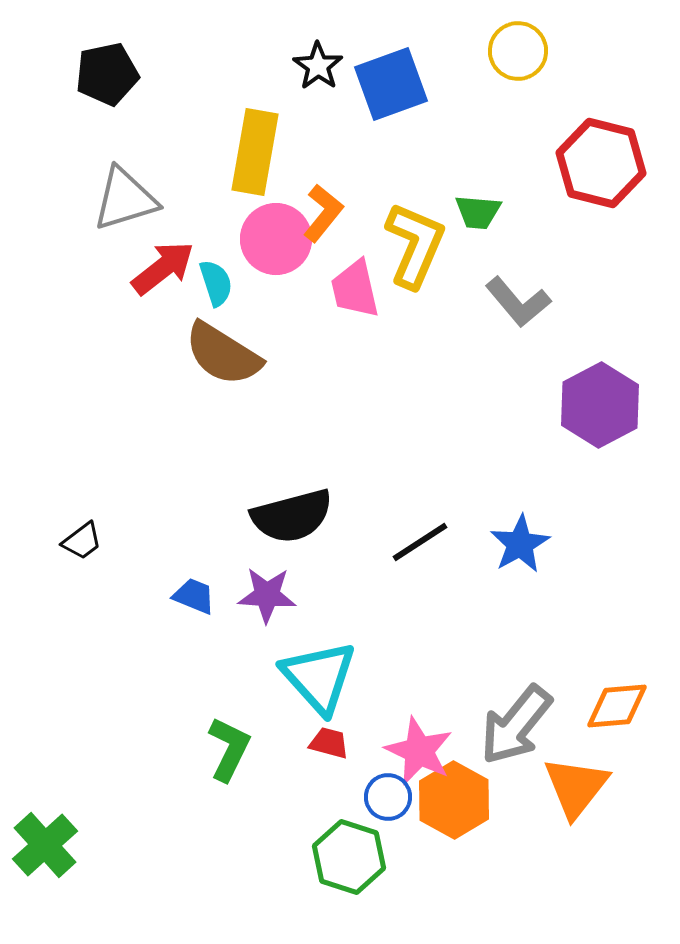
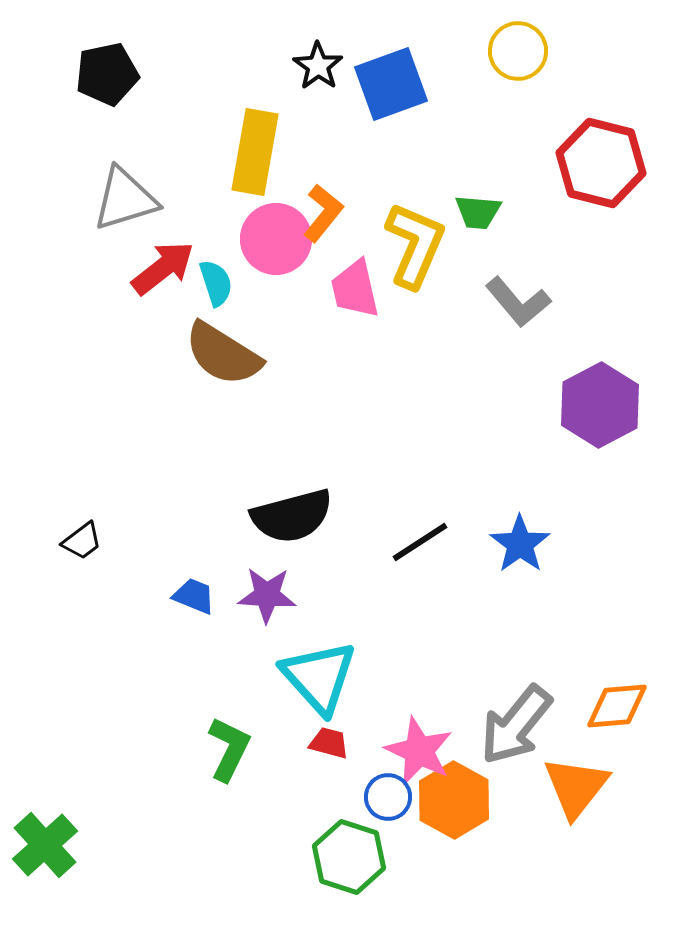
blue star: rotated 6 degrees counterclockwise
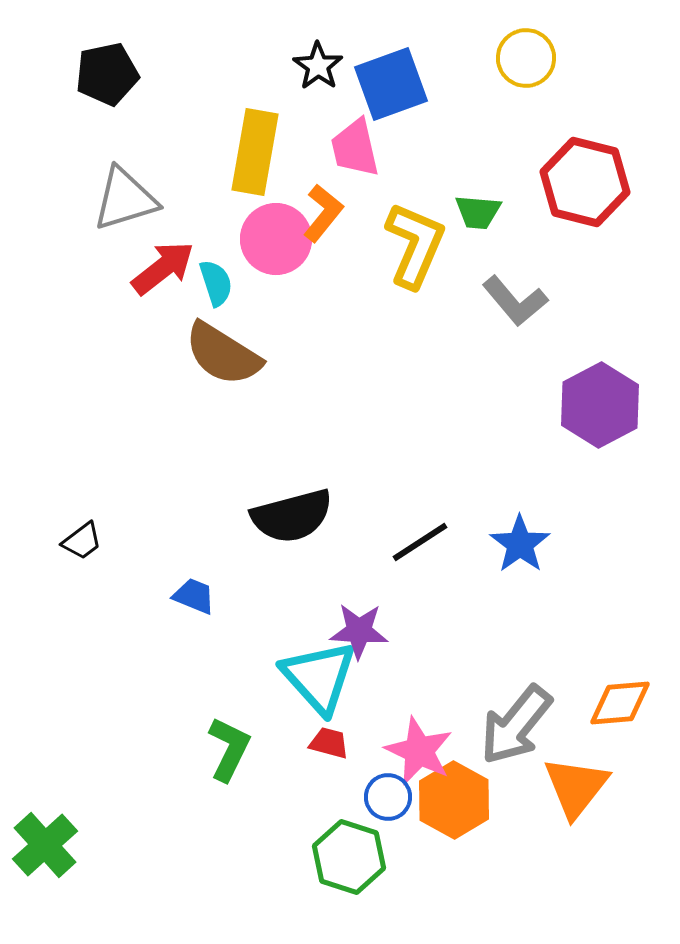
yellow circle: moved 8 px right, 7 px down
red hexagon: moved 16 px left, 19 px down
pink trapezoid: moved 141 px up
gray L-shape: moved 3 px left, 1 px up
purple star: moved 92 px right, 36 px down
orange diamond: moved 3 px right, 3 px up
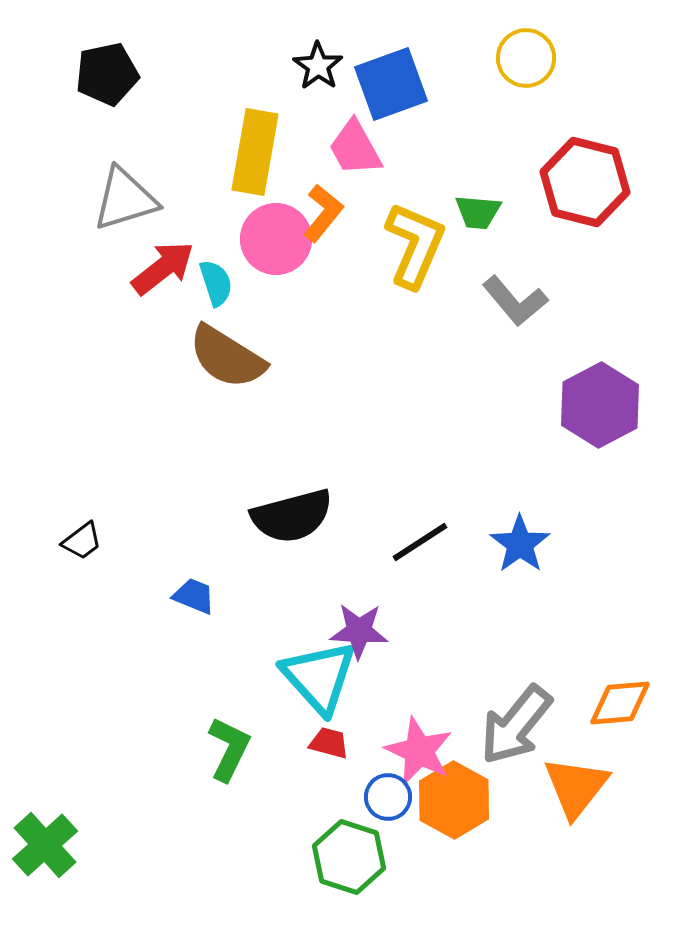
pink trapezoid: rotated 16 degrees counterclockwise
brown semicircle: moved 4 px right, 3 px down
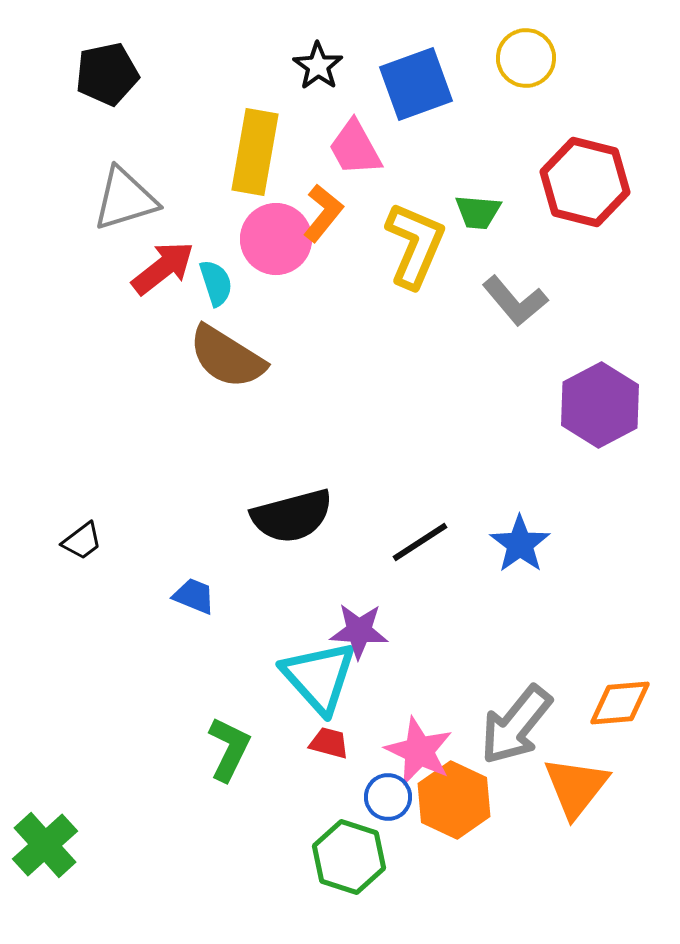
blue square: moved 25 px right
orange hexagon: rotated 4 degrees counterclockwise
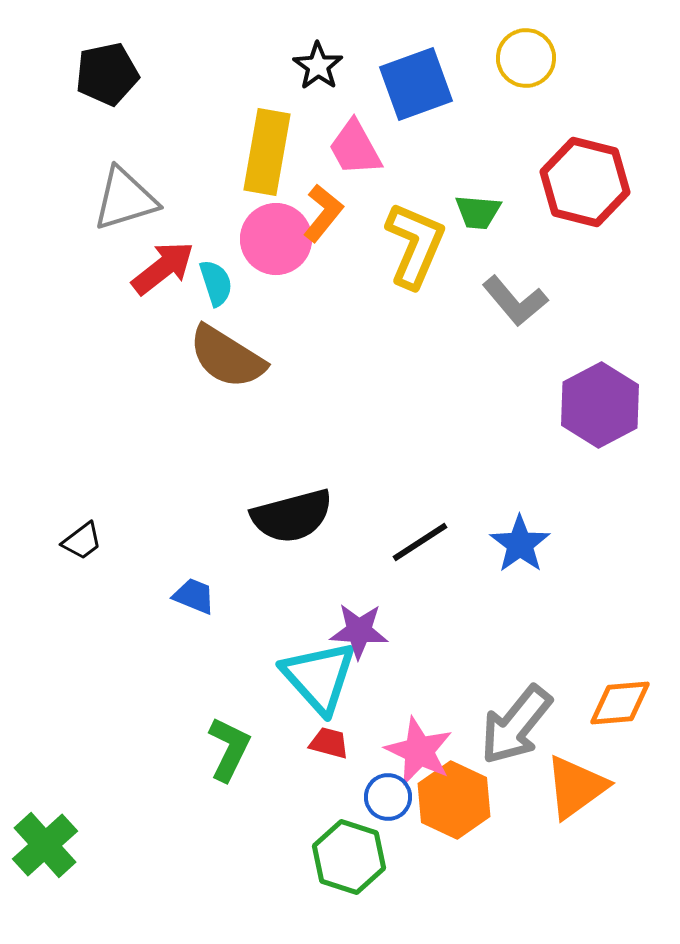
yellow rectangle: moved 12 px right
orange triangle: rotated 16 degrees clockwise
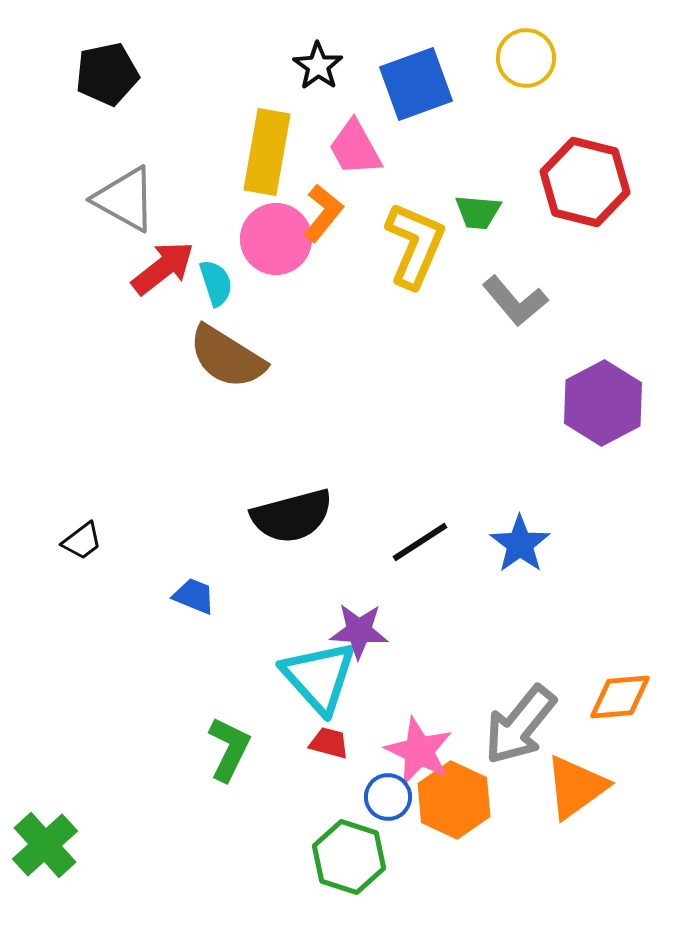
gray triangle: rotated 46 degrees clockwise
purple hexagon: moved 3 px right, 2 px up
orange diamond: moved 6 px up
gray arrow: moved 4 px right
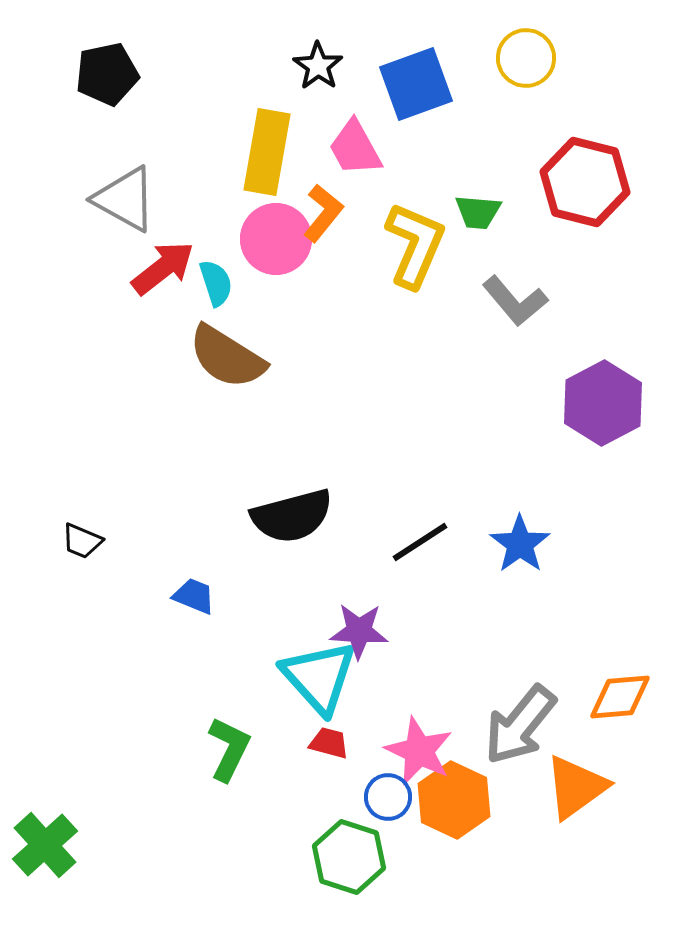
black trapezoid: rotated 60 degrees clockwise
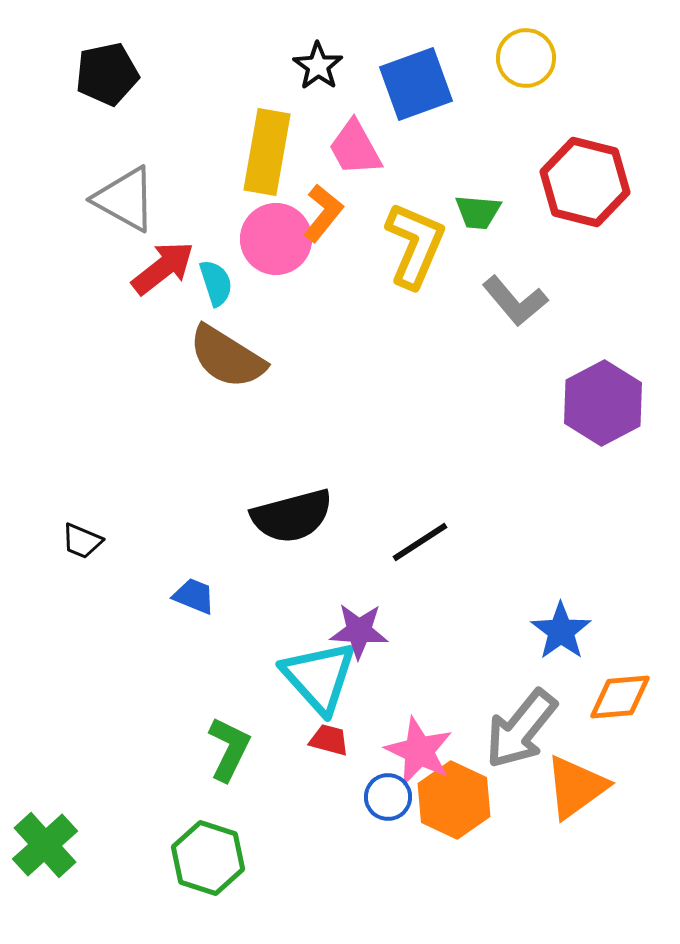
blue star: moved 41 px right, 87 px down
gray arrow: moved 1 px right, 4 px down
red trapezoid: moved 3 px up
green hexagon: moved 141 px left, 1 px down
